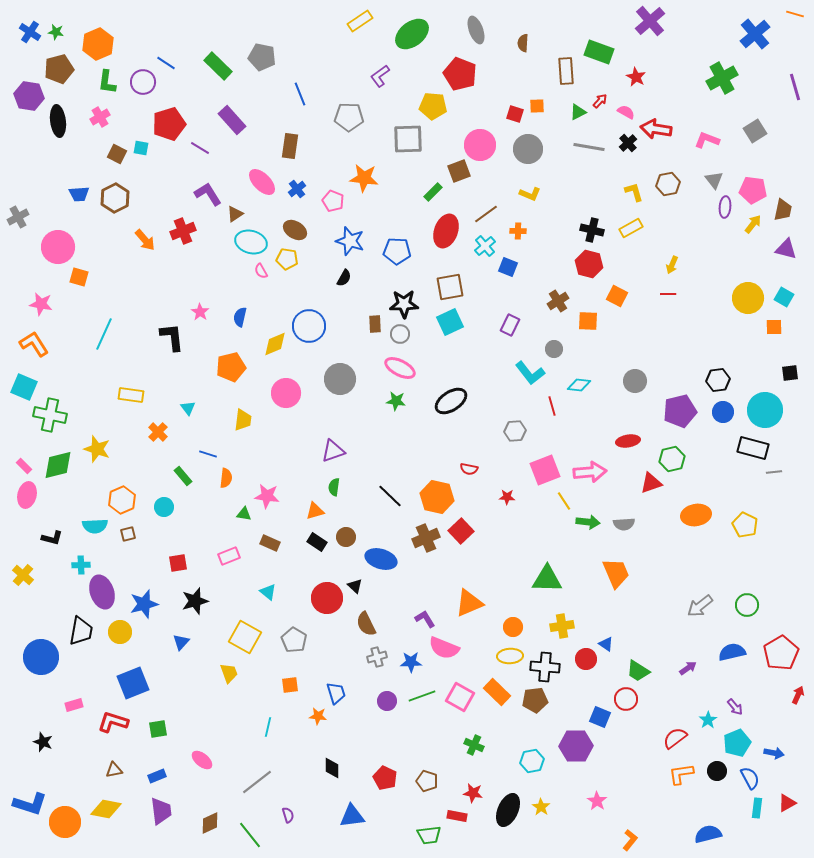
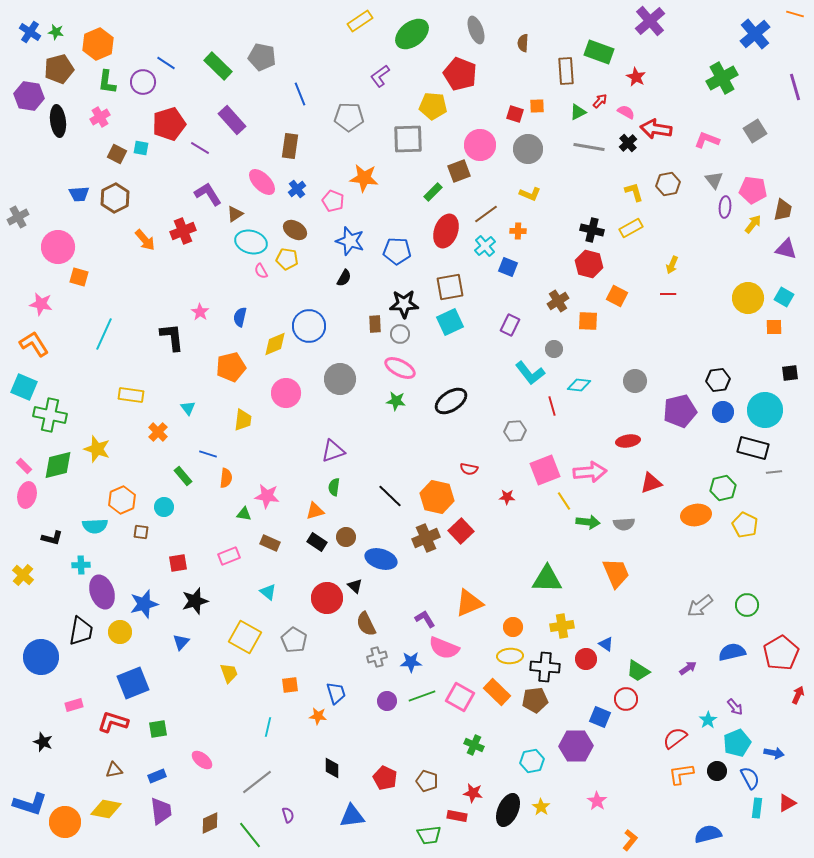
green hexagon at (672, 459): moved 51 px right, 29 px down
brown square at (128, 534): moved 13 px right, 2 px up; rotated 21 degrees clockwise
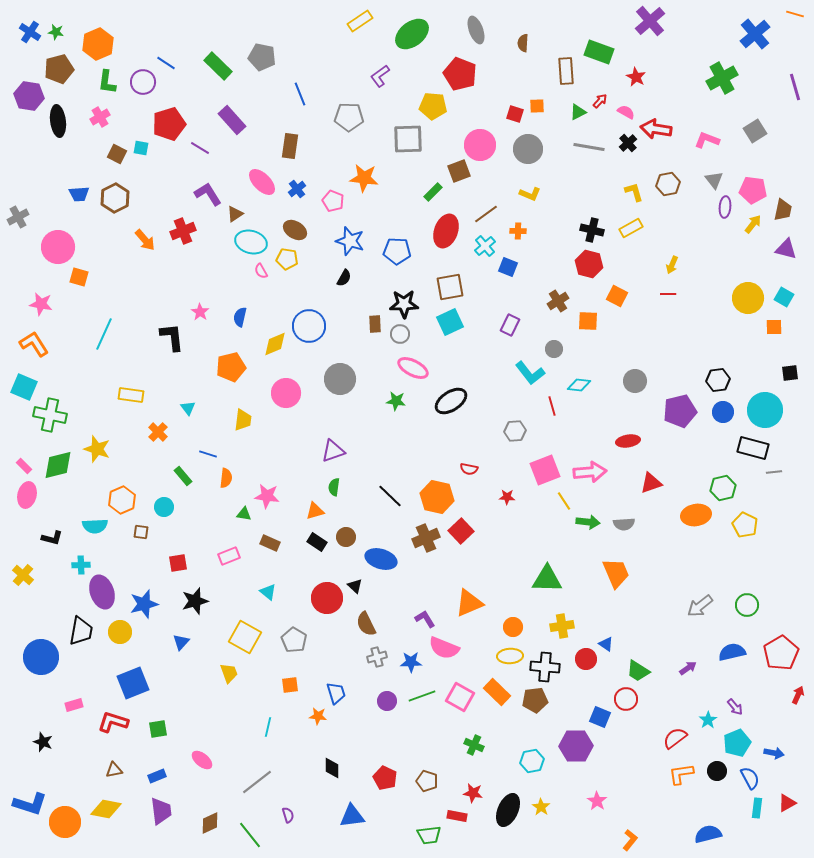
pink ellipse at (400, 368): moved 13 px right
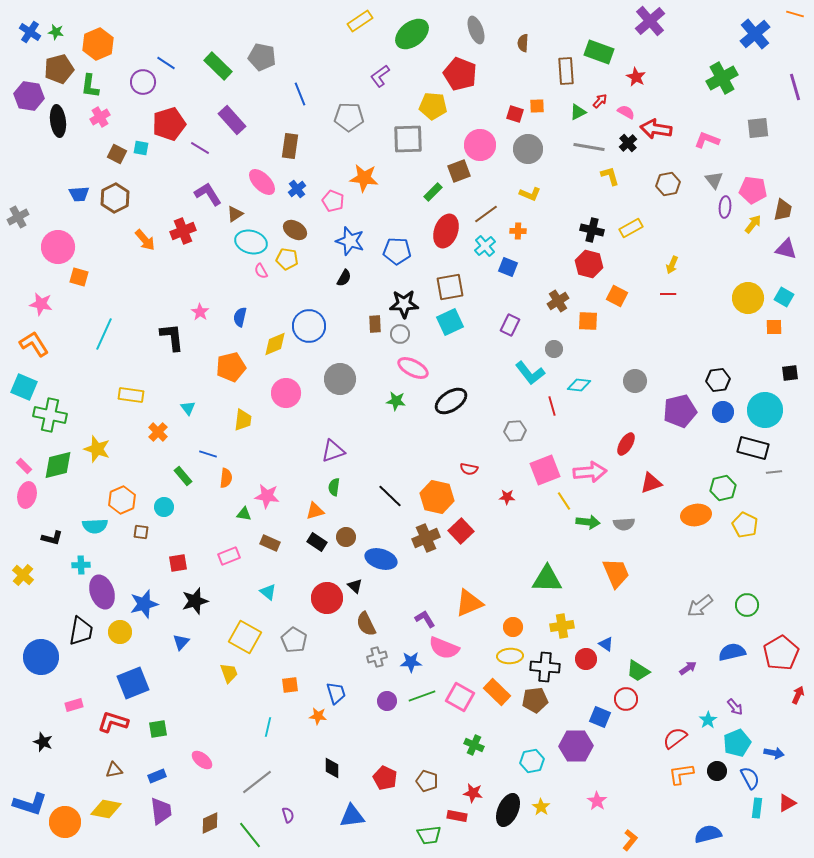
green L-shape at (107, 82): moved 17 px left, 4 px down
gray square at (755, 131): moved 3 px right, 3 px up; rotated 25 degrees clockwise
yellow L-shape at (634, 192): moved 24 px left, 16 px up
red ellipse at (628, 441): moved 2 px left, 3 px down; rotated 50 degrees counterclockwise
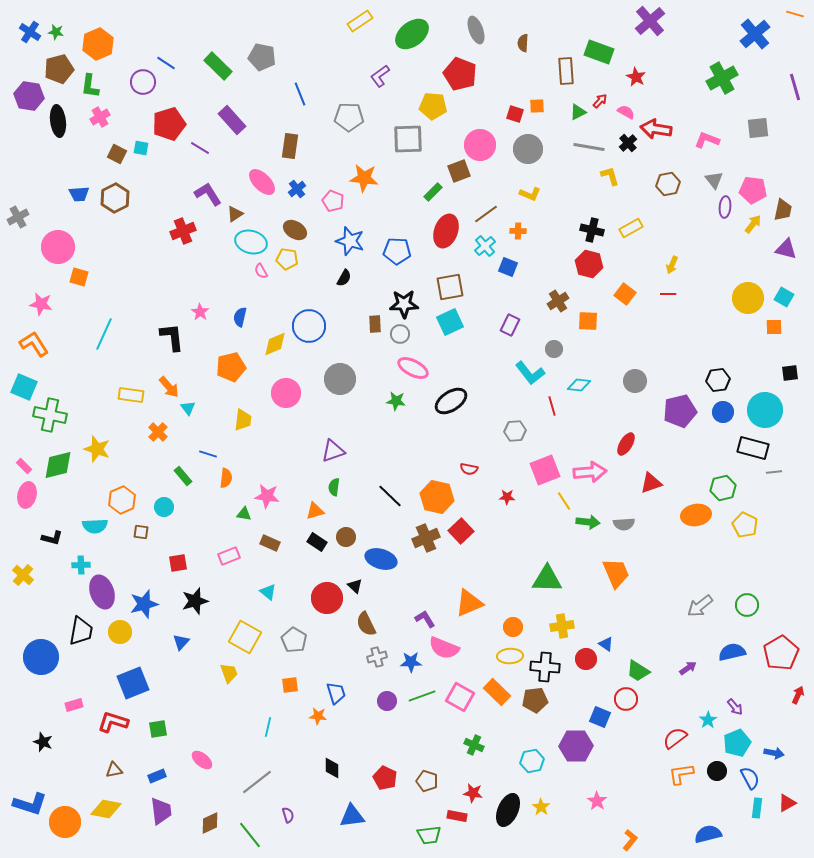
orange arrow at (145, 240): moved 24 px right, 147 px down
orange square at (617, 296): moved 8 px right, 2 px up; rotated 10 degrees clockwise
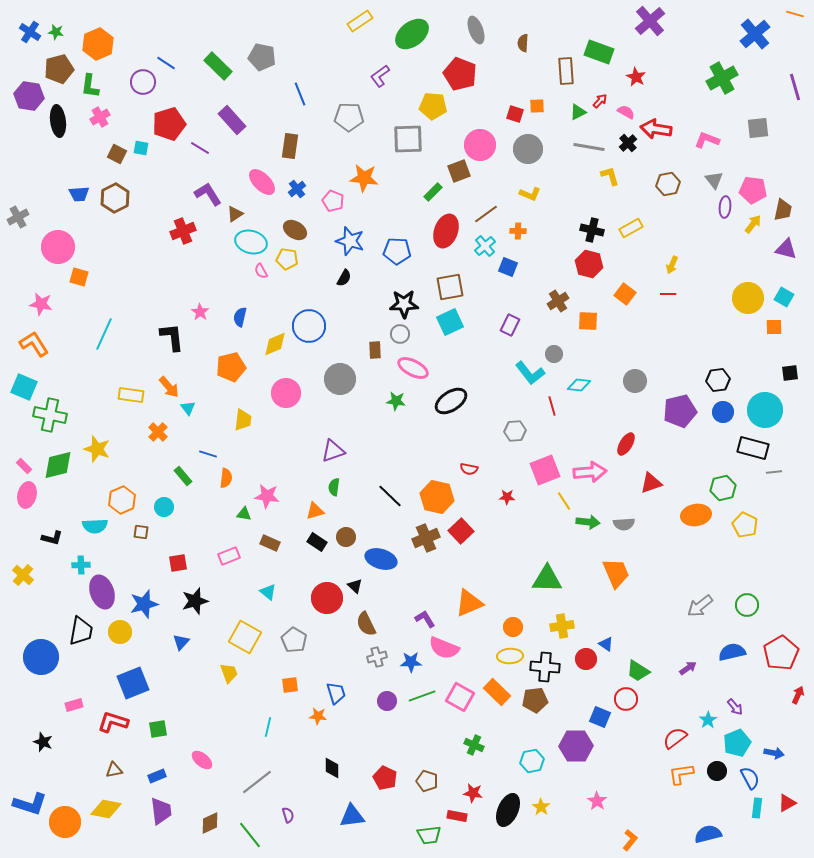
brown rectangle at (375, 324): moved 26 px down
gray circle at (554, 349): moved 5 px down
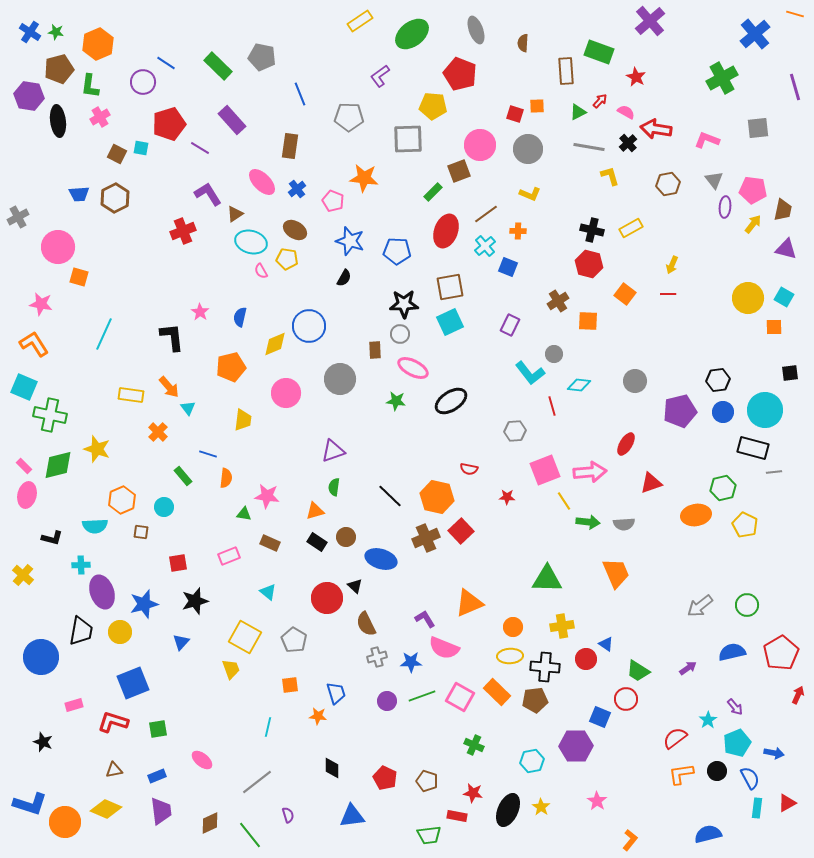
yellow trapezoid at (229, 673): moved 2 px right, 4 px up
yellow diamond at (106, 809): rotated 12 degrees clockwise
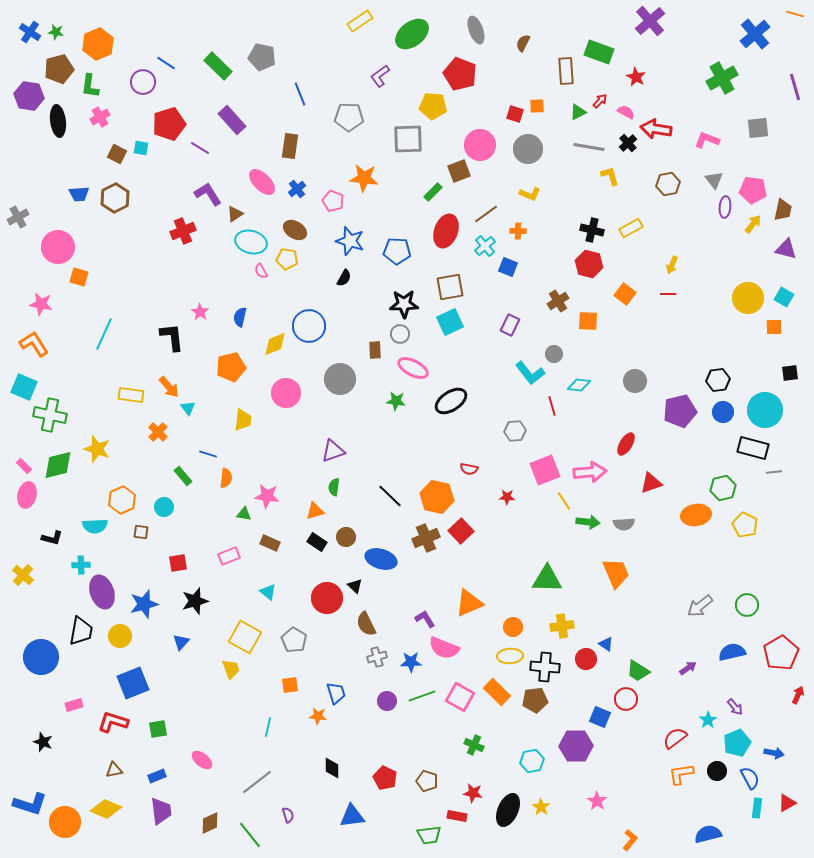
brown semicircle at (523, 43): rotated 24 degrees clockwise
yellow circle at (120, 632): moved 4 px down
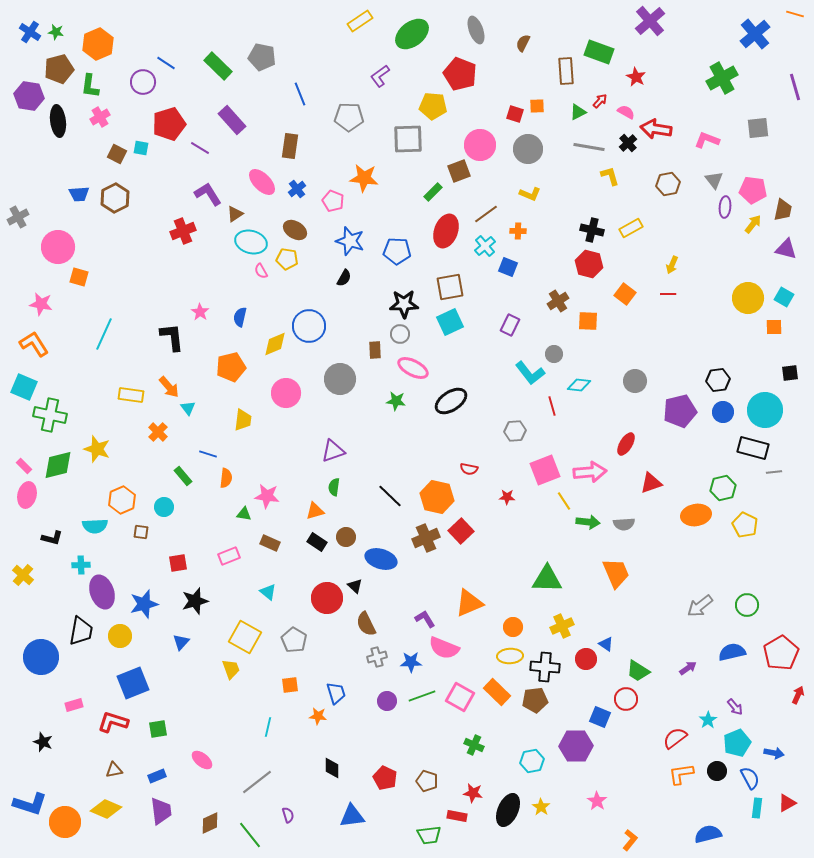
yellow cross at (562, 626): rotated 15 degrees counterclockwise
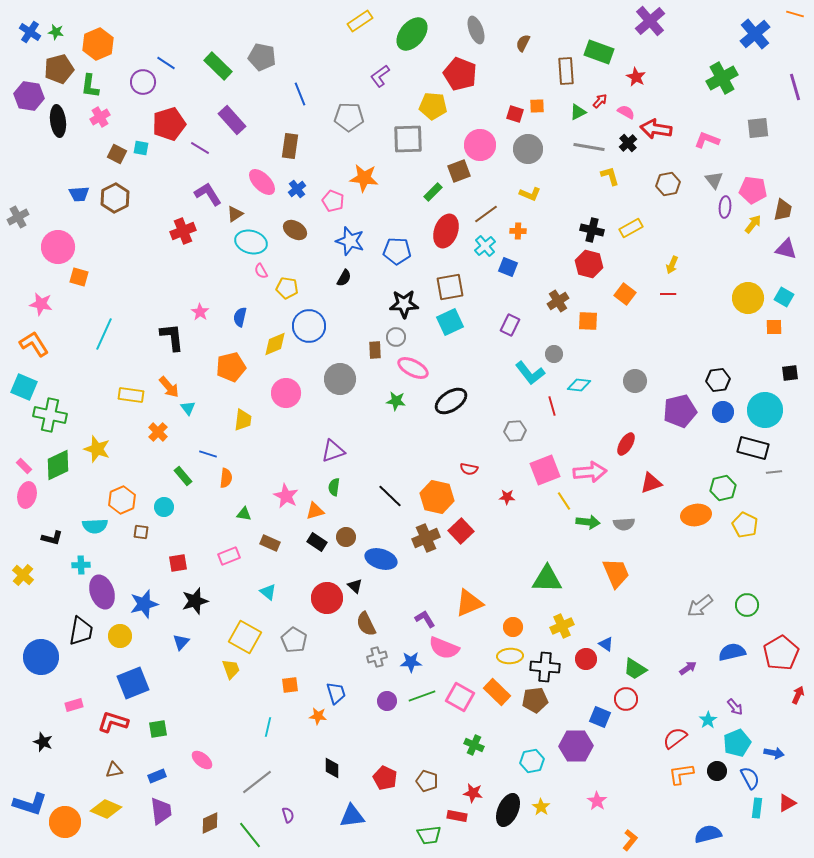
green ellipse at (412, 34): rotated 12 degrees counterclockwise
yellow pentagon at (287, 259): moved 29 px down
gray circle at (400, 334): moved 4 px left, 3 px down
green diamond at (58, 465): rotated 12 degrees counterclockwise
pink star at (267, 496): moved 19 px right; rotated 20 degrees clockwise
green trapezoid at (638, 671): moved 3 px left, 2 px up
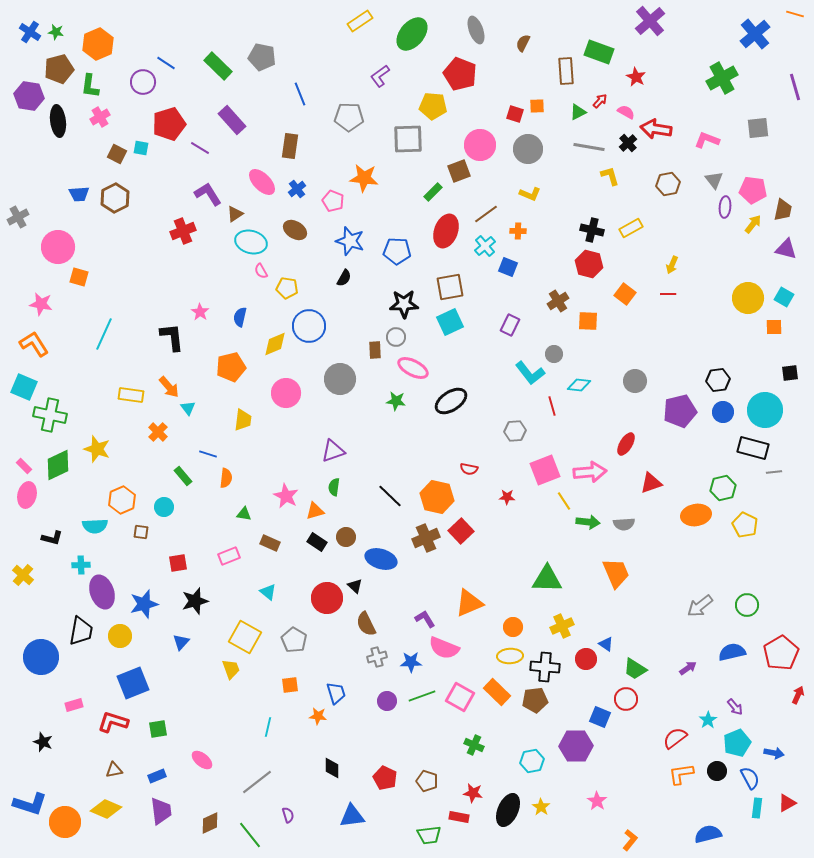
red rectangle at (457, 816): moved 2 px right, 1 px down
